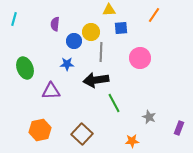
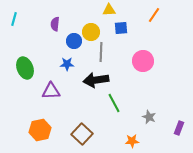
pink circle: moved 3 px right, 3 px down
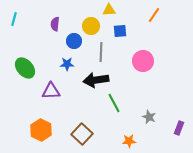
blue square: moved 1 px left, 3 px down
yellow circle: moved 6 px up
green ellipse: rotated 20 degrees counterclockwise
orange hexagon: moved 1 px right; rotated 20 degrees counterclockwise
orange star: moved 3 px left
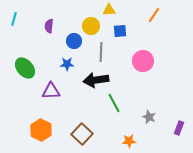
purple semicircle: moved 6 px left, 2 px down
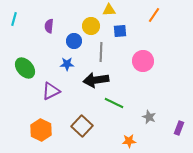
purple triangle: rotated 24 degrees counterclockwise
green line: rotated 36 degrees counterclockwise
brown square: moved 8 px up
